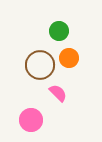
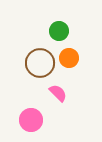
brown circle: moved 2 px up
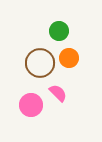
pink circle: moved 15 px up
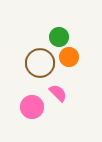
green circle: moved 6 px down
orange circle: moved 1 px up
pink circle: moved 1 px right, 2 px down
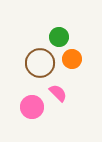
orange circle: moved 3 px right, 2 px down
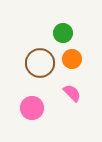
green circle: moved 4 px right, 4 px up
pink semicircle: moved 14 px right
pink circle: moved 1 px down
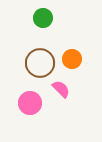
green circle: moved 20 px left, 15 px up
pink semicircle: moved 11 px left, 4 px up
pink circle: moved 2 px left, 5 px up
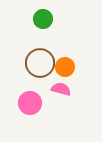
green circle: moved 1 px down
orange circle: moved 7 px left, 8 px down
pink semicircle: rotated 30 degrees counterclockwise
